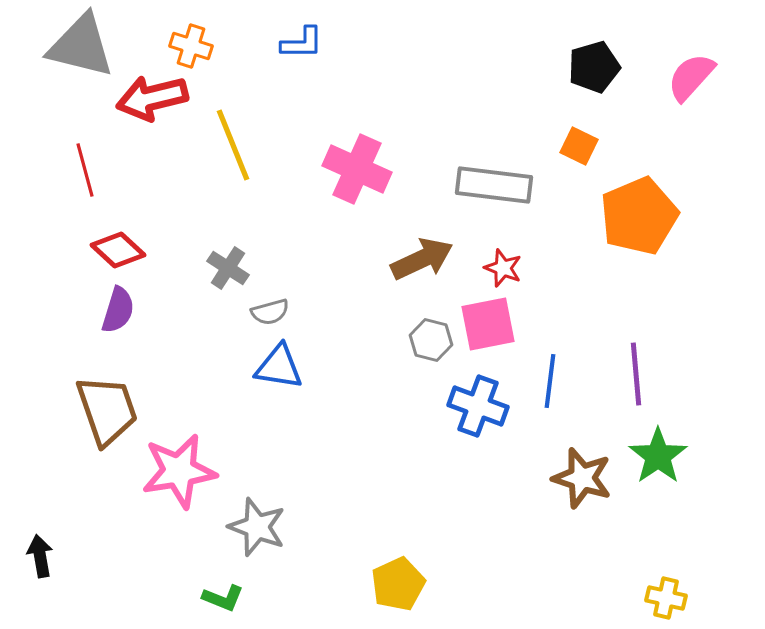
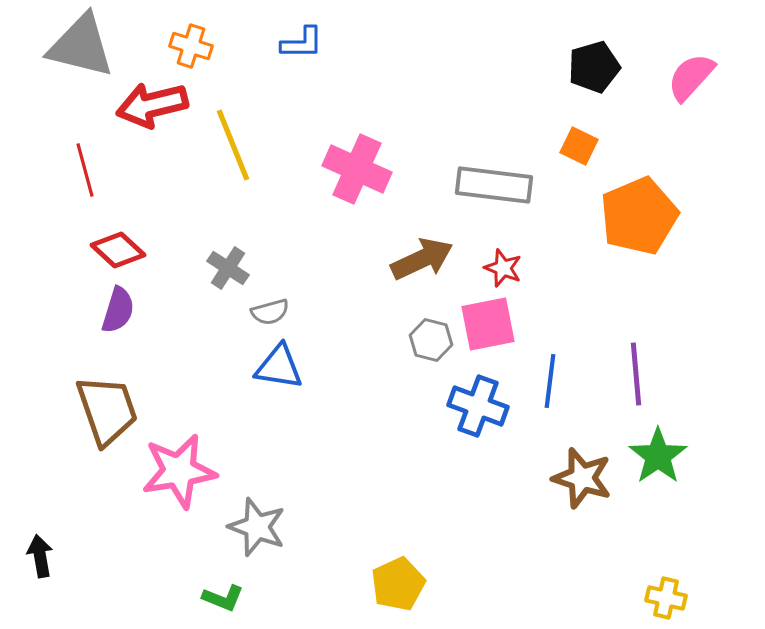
red arrow: moved 7 px down
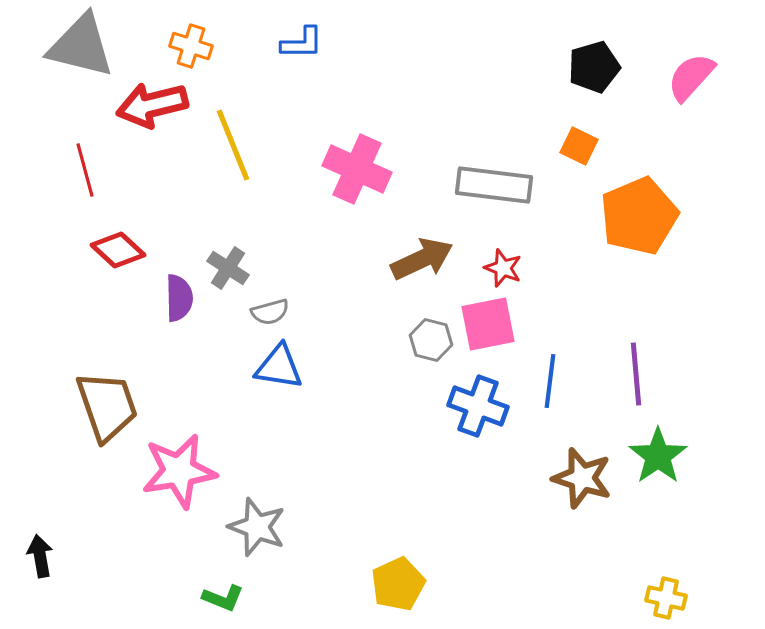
purple semicircle: moved 61 px right, 12 px up; rotated 18 degrees counterclockwise
brown trapezoid: moved 4 px up
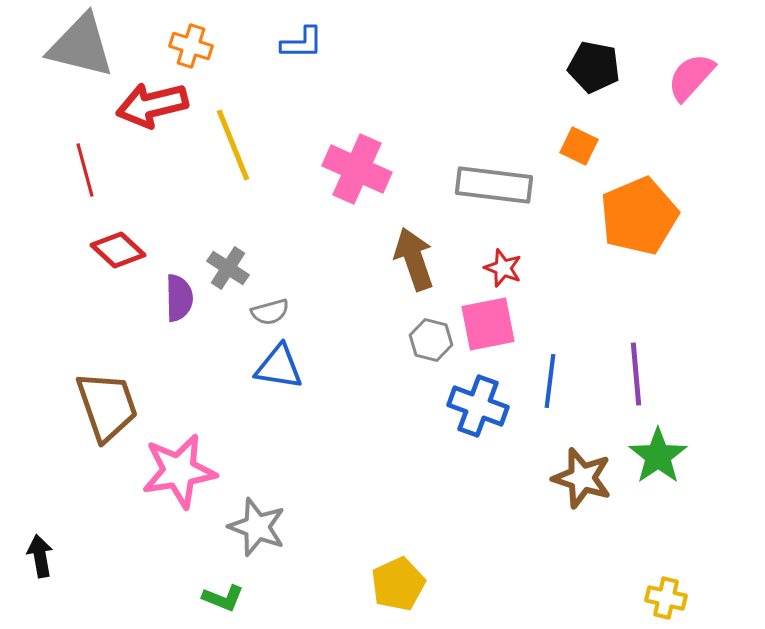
black pentagon: rotated 27 degrees clockwise
brown arrow: moved 8 px left; rotated 84 degrees counterclockwise
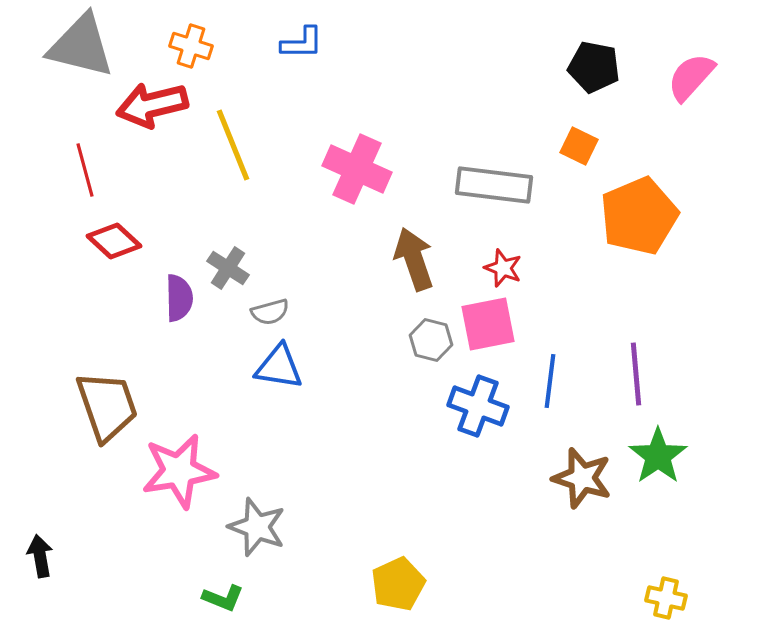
red diamond: moved 4 px left, 9 px up
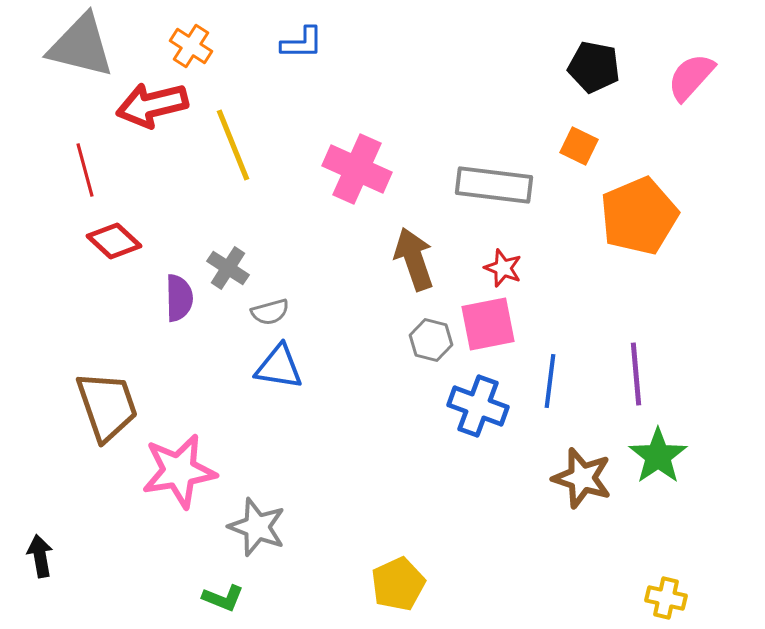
orange cross: rotated 15 degrees clockwise
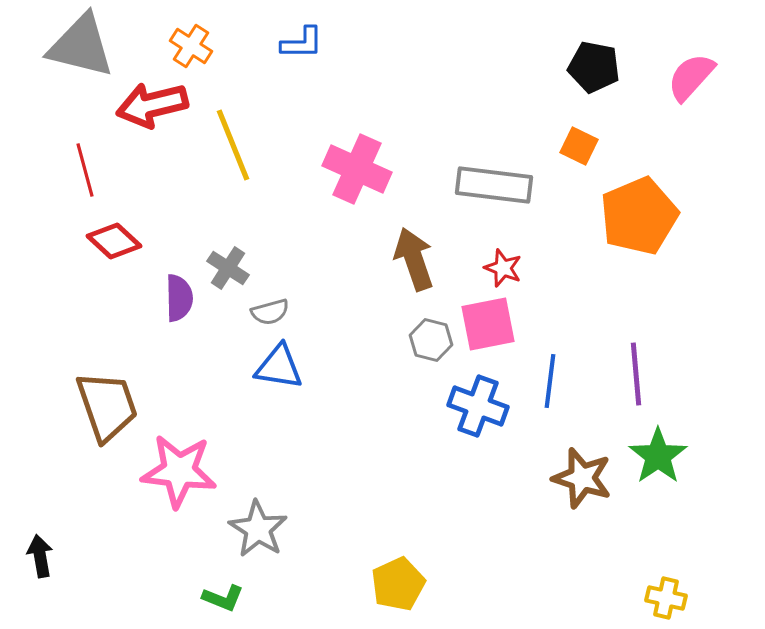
pink star: rotated 16 degrees clockwise
gray star: moved 1 px right, 2 px down; rotated 12 degrees clockwise
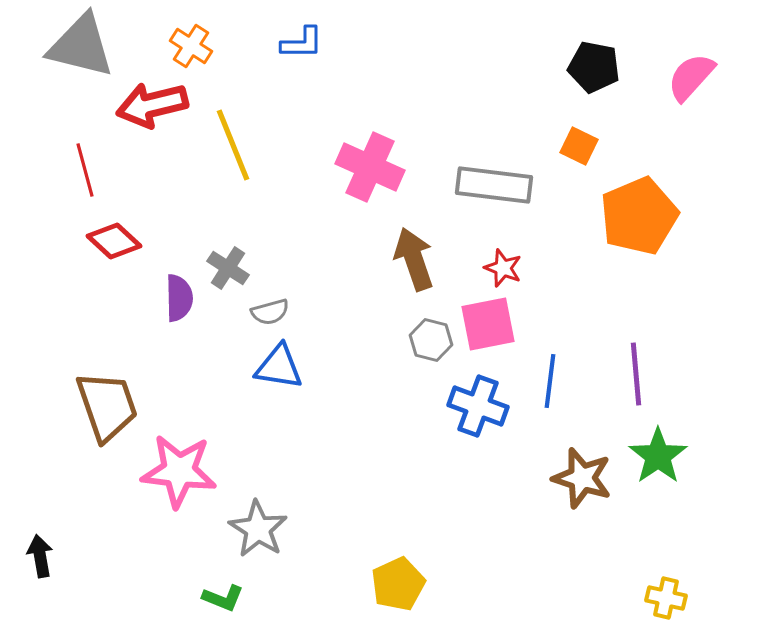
pink cross: moved 13 px right, 2 px up
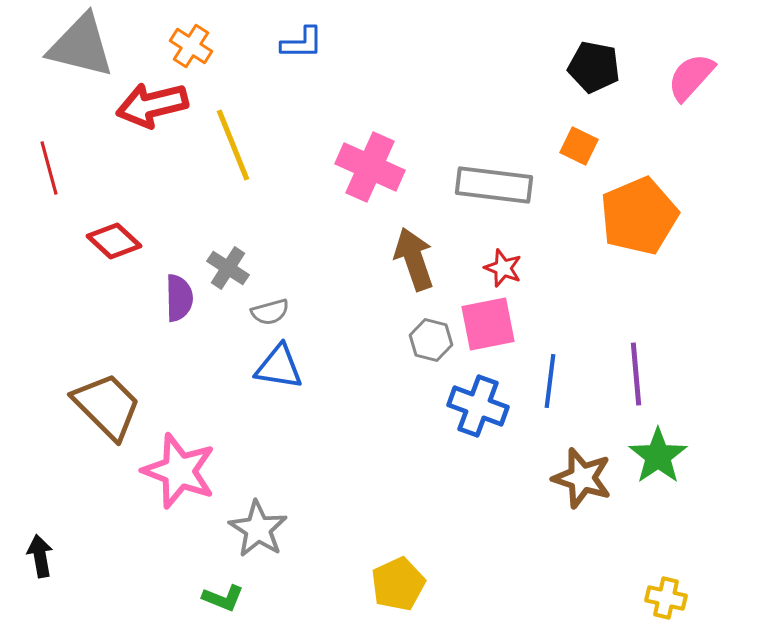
red line: moved 36 px left, 2 px up
brown trapezoid: rotated 26 degrees counterclockwise
pink star: rotated 14 degrees clockwise
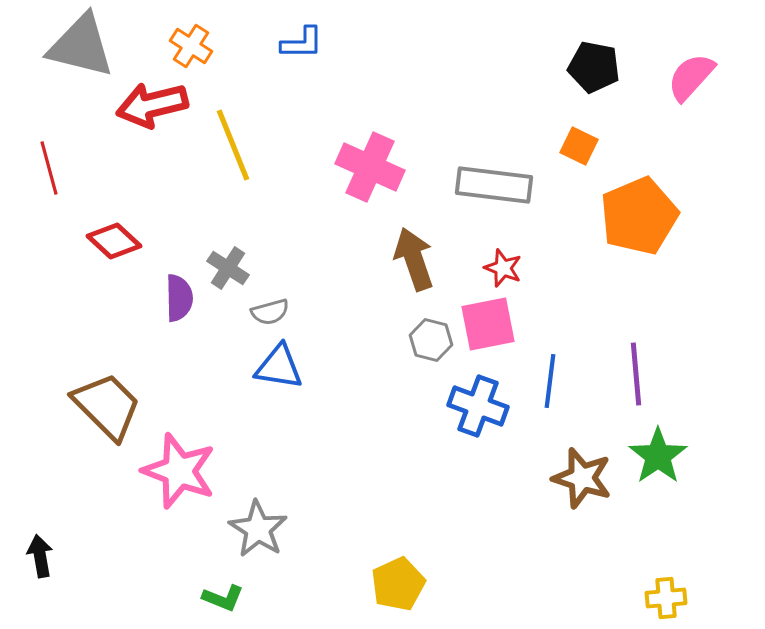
yellow cross: rotated 18 degrees counterclockwise
